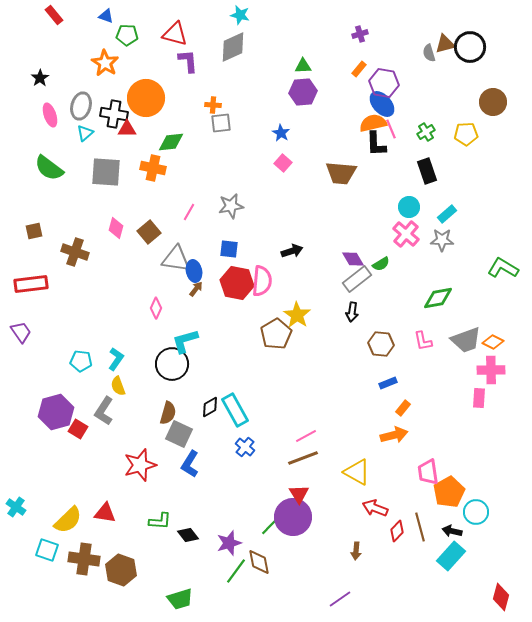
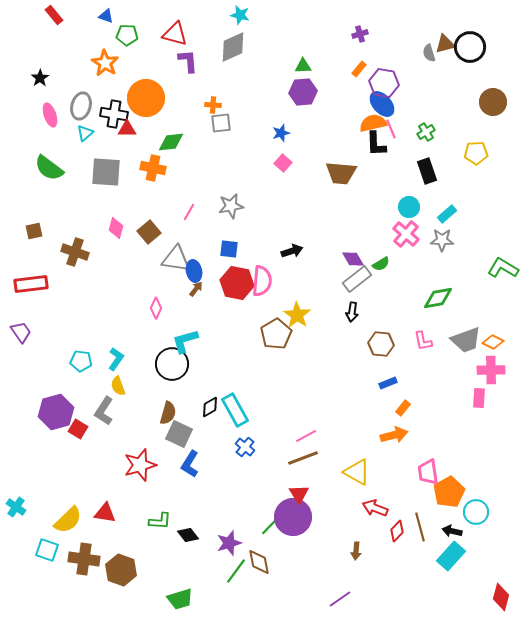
blue star at (281, 133): rotated 24 degrees clockwise
yellow pentagon at (466, 134): moved 10 px right, 19 px down
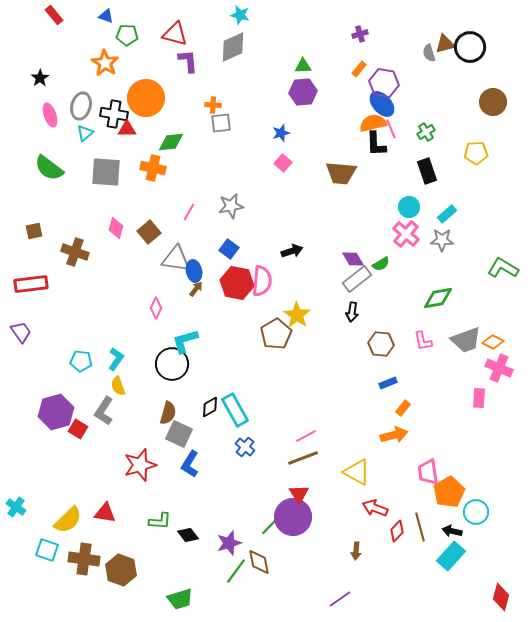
blue square at (229, 249): rotated 30 degrees clockwise
pink cross at (491, 370): moved 8 px right, 2 px up; rotated 24 degrees clockwise
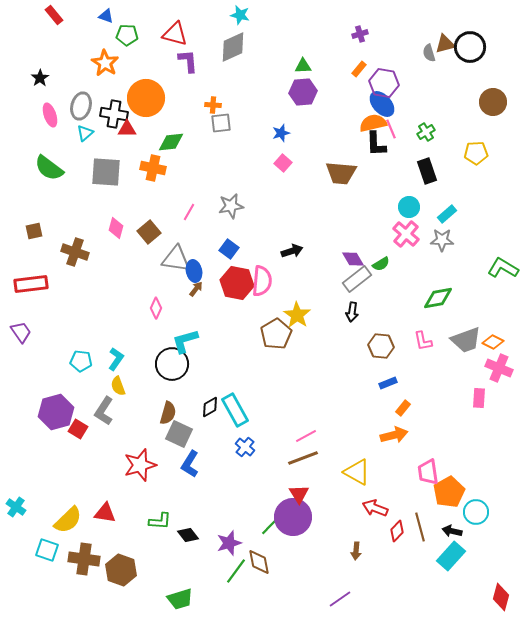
brown hexagon at (381, 344): moved 2 px down
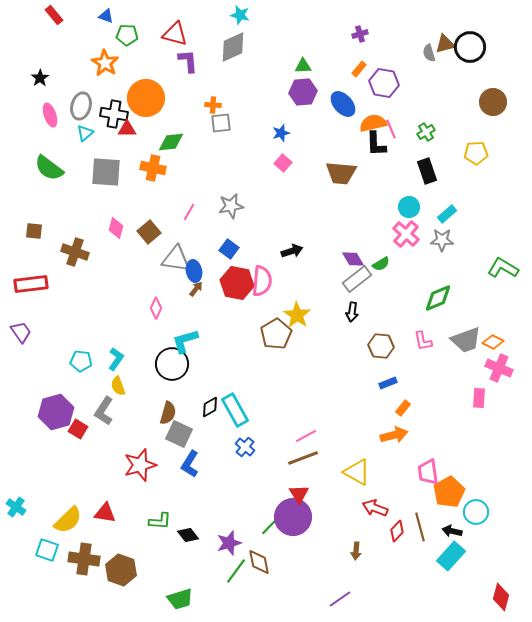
blue ellipse at (382, 104): moved 39 px left
brown square at (34, 231): rotated 18 degrees clockwise
green diamond at (438, 298): rotated 12 degrees counterclockwise
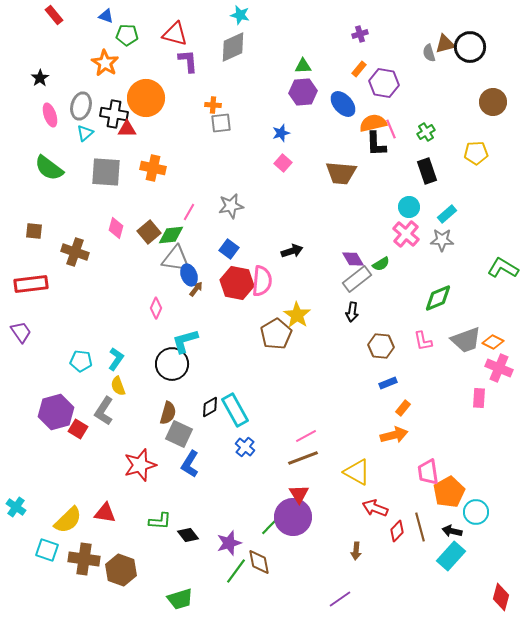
green diamond at (171, 142): moved 93 px down
blue ellipse at (194, 271): moved 5 px left, 4 px down; rotated 10 degrees counterclockwise
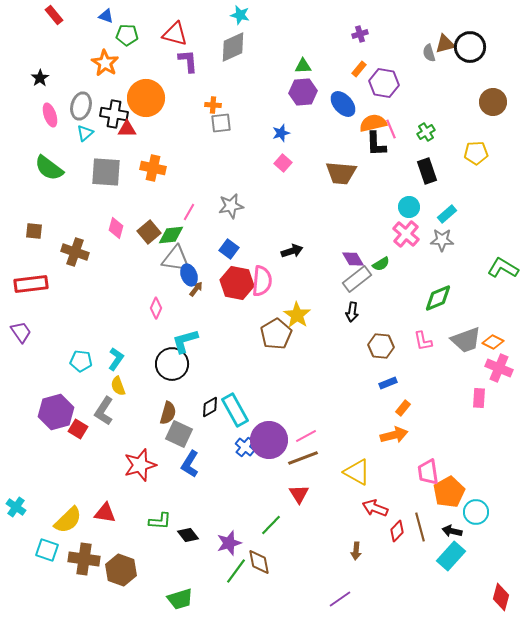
purple circle at (293, 517): moved 24 px left, 77 px up
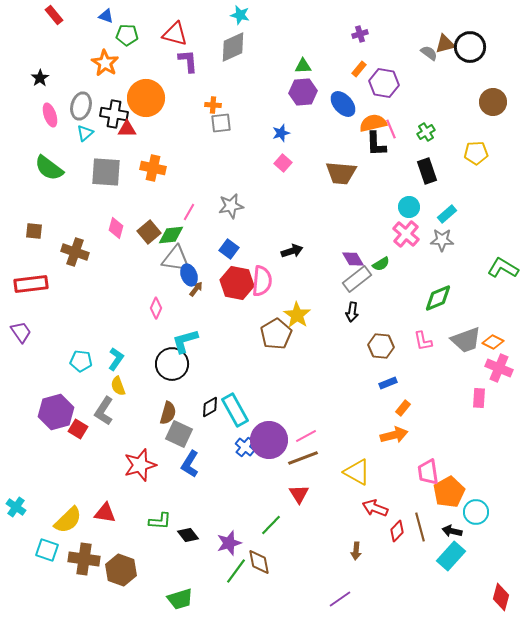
gray semicircle at (429, 53): rotated 144 degrees clockwise
